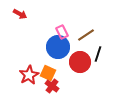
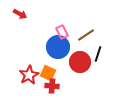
red cross: rotated 32 degrees counterclockwise
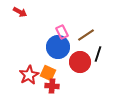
red arrow: moved 2 px up
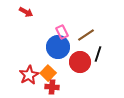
red arrow: moved 6 px right
orange square: rotated 21 degrees clockwise
red cross: moved 1 px down
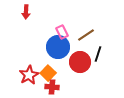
red arrow: rotated 64 degrees clockwise
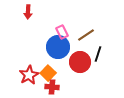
red arrow: moved 2 px right
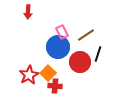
red cross: moved 3 px right, 1 px up
